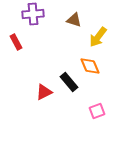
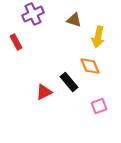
purple cross: rotated 20 degrees counterclockwise
yellow arrow: rotated 25 degrees counterclockwise
pink square: moved 2 px right, 5 px up
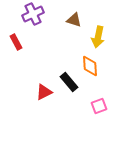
orange diamond: rotated 20 degrees clockwise
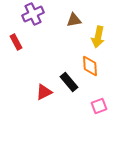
brown triangle: rotated 28 degrees counterclockwise
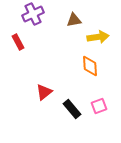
yellow arrow: rotated 110 degrees counterclockwise
red rectangle: moved 2 px right
black rectangle: moved 3 px right, 27 px down
red triangle: rotated 12 degrees counterclockwise
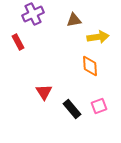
red triangle: rotated 24 degrees counterclockwise
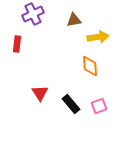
red rectangle: moved 1 px left, 2 px down; rotated 35 degrees clockwise
red triangle: moved 4 px left, 1 px down
black rectangle: moved 1 px left, 5 px up
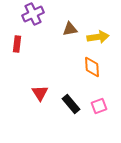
brown triangle: moved 4 px left, 9 px down
orange diamond: moved 2 px right, 1 px down
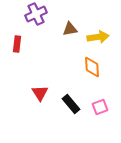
purple cross: moved 3 px right
pink square: moved 1 px right, 1 px down
